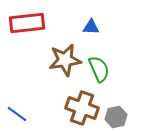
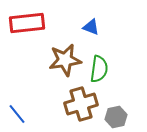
blue triangle: rotated 18 degrees clockwise
green semicircle: rotated 32 degrees clockwise
brown cross: moved 1 px left, 4 px up; rotated 36 degrees counterclockwise
blue line: rotated 15 degrees clockwise
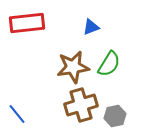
blue triangle: rotated 42 degrees counterclockwise
brown star: moved 8 px right, 7 px down
green semicircle: moved 10 px right, 5 px up; rotated 24 degrees clockwise
brown cross: moved 1 px down
gray hexagon: moved 1 px left, 1 px up
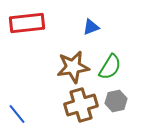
green semicircle: moved 1 px right, 3 px down
gray hexagon: moved 1 px right, 15 px up
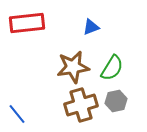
green semicircle: moved 2 px right, 1 px down
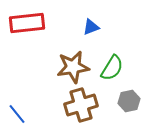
gray hexagon: moved 13 px right
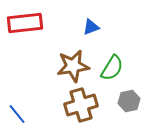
red rectangle: moved 2 px left
brown star: moved 1 px up
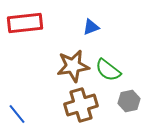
green semicircle: moved 4 px left, 2 px down; rotated 96 degrees clockwise
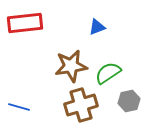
blue triangle: moved 6 px right
brown star: moved 2 px left
green semicircle: moved 3 px down; rotated 108 degrees clockwise
blue line: moved 2 px right, 7 px up; rotated 35 degrees counterclockwise
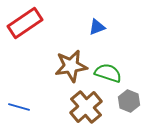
red rectangle: rotated 28 degrees counterclockwise
green semicircle: rotated 52 degrees clockwise
gray hexagon: rotated 25 degrees counterclockwise
brown cross: moved 5 px right, 2 px down; rotated 24 degrees counterclockwise
